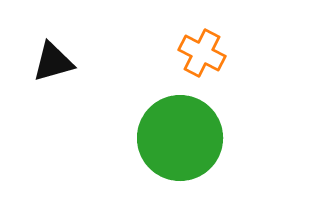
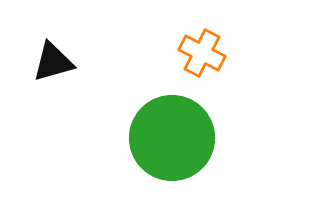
green circle: moved 8 px left
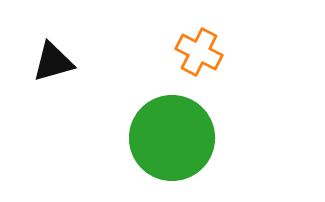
orange cross: moved 3 px left, 1 px up
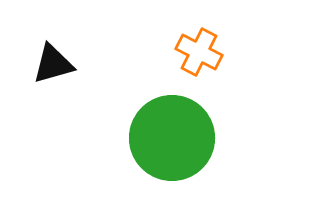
black triangle: moved 2 px down
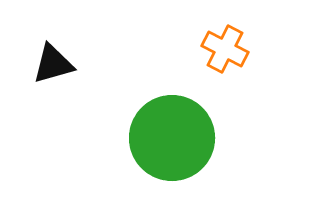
orange cross: moved 26 px right, 3 px up
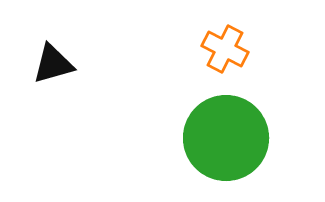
green circle: moved 54 px right
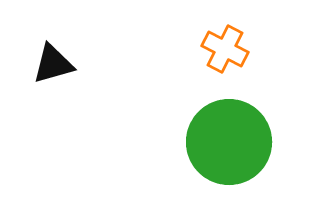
green circle: moved 3 px right, 4 px down
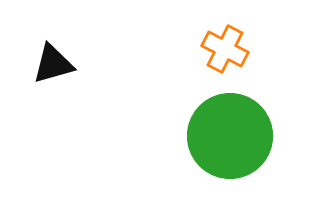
green circle: moved 1 px right, 6 px up
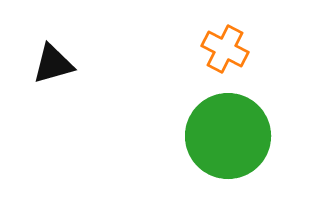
green circle: moved 2 px left
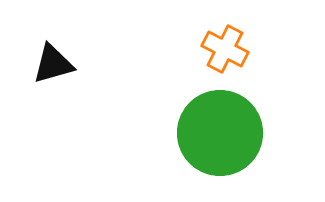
green circle: moved 8 px left, 3 px up
